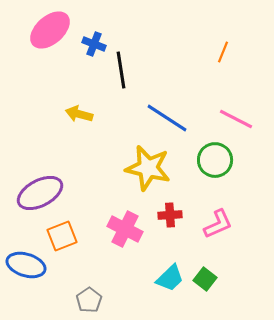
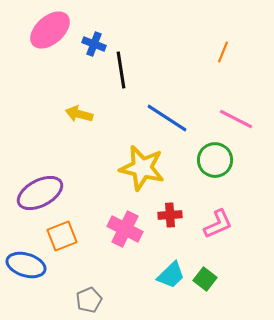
yellow star: moved 6 px left
cyan trapezoid: moved 1 px right, 3 px up
gray pentagon: rotated 10 degrees clockwise
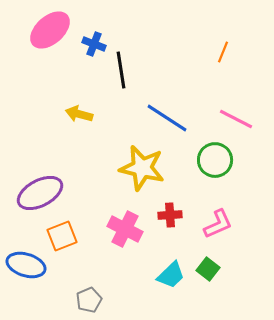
green square: moved 3 px right, 10 px up
